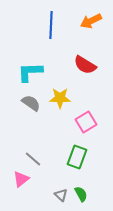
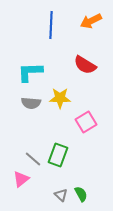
gray semicircle: rotated 150 degrees clockwise
green rectangle: moved 19 px left, 2 px up
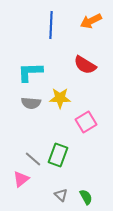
green semicircle: moved 5 px right, 3 px down
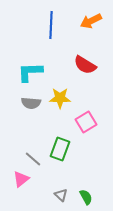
green rectangle: moved 2 px right, 6 px up
